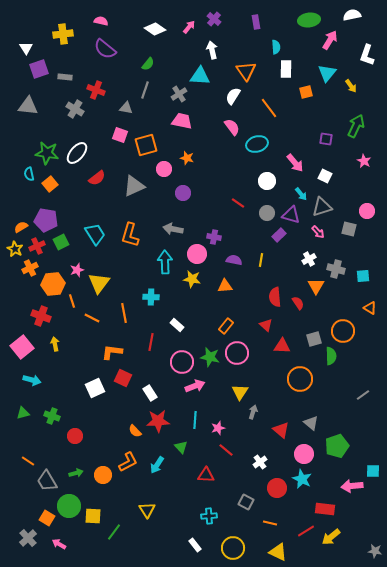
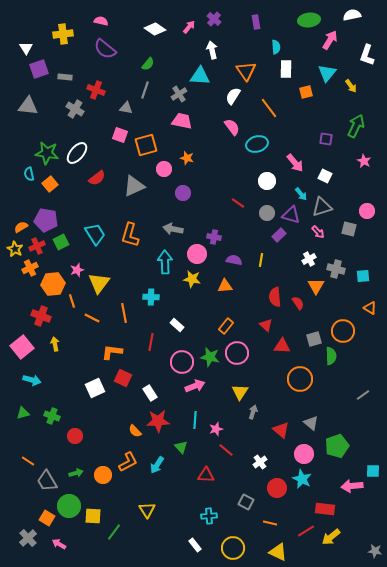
pink star at (218, 428): moved 2 px left, 1 px down
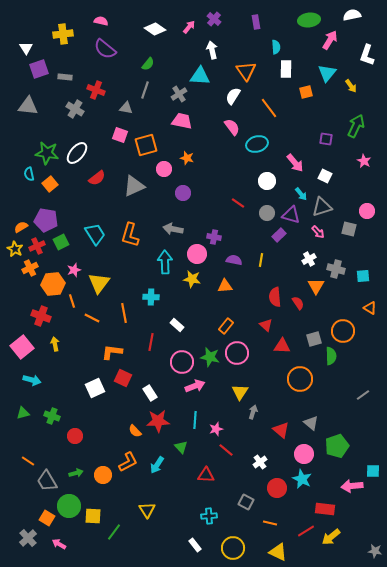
pink star at (77, 270): moved 3 px left
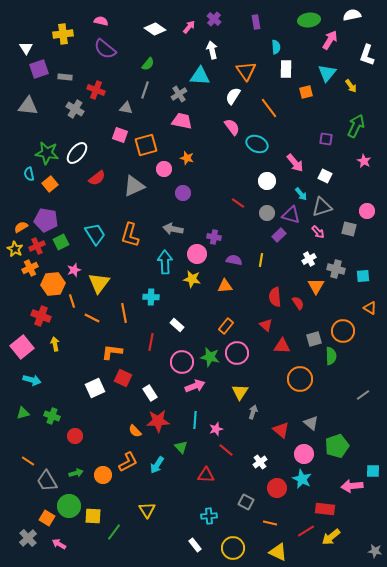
cyan ellipse at (257, 144): rotated 40 degrees clockwise
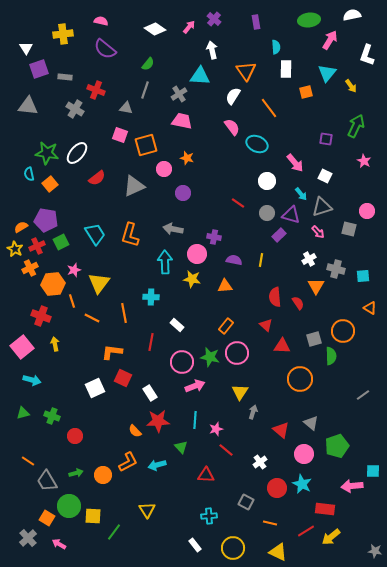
cyan arrow at (157, 465): rotated 42 degrees clockwise
cyan star at (302, 479): moved 5 px down
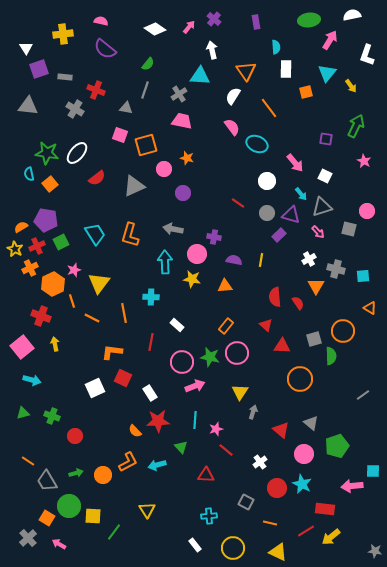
orange hexagon at (53, 284): rotated 20 degrees counterclockwise
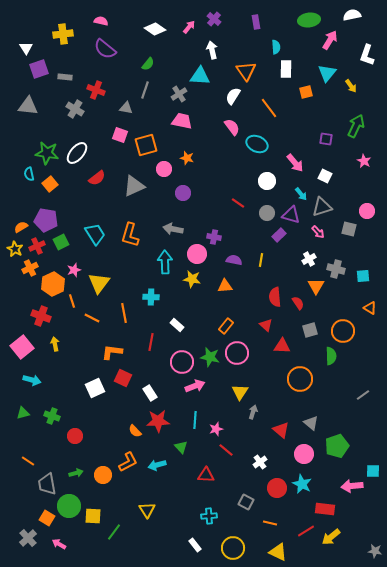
gray square at (314, 339): moved 4 px left, 9 px up
gray trapezoid at (47, 481): moved 3 px down; rotated 20 degrees clockwise
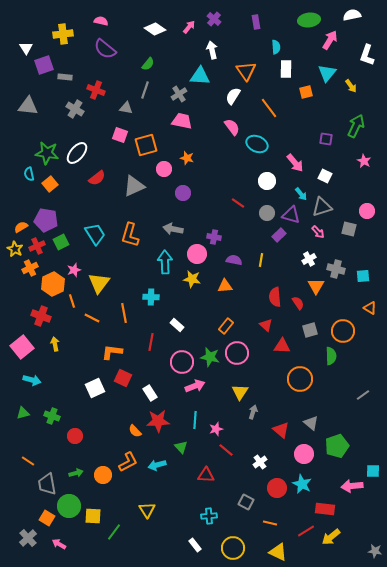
purple square at (39, 69): moved 5 px right, 4 px up
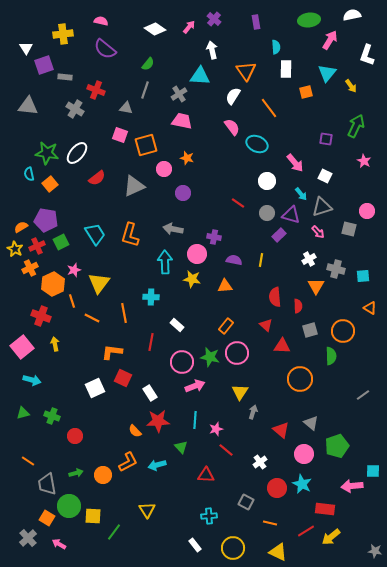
red semicircle at (298, 303): moved 3 px down; rotated 32 degrees clockwise
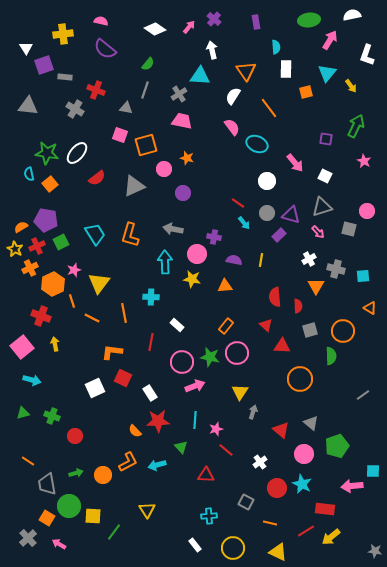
cyan arrow at (301, 194): moved 57 px left, 29 px down
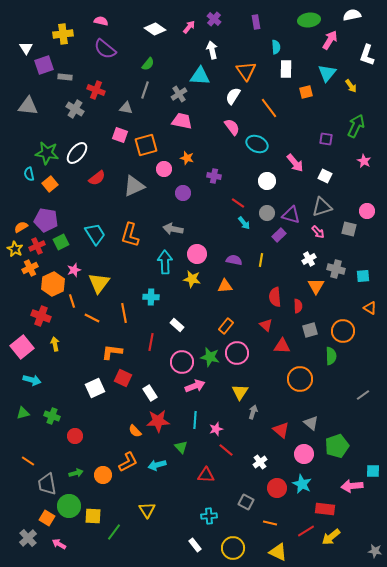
purple cross at (214, 237): moved 61 px up
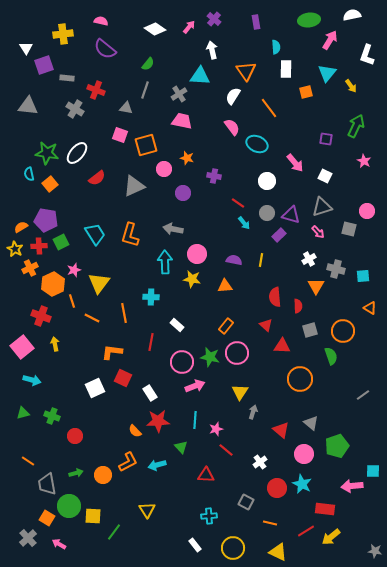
gray rectangle at (65, 77): moved 2 px right, 1 px down
red cross at (37, 246): moved 2 px right; rotated 21 degrees clockwise
green semicircle at (331, 356): rotated 18 degrees counterclockwise
